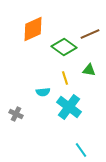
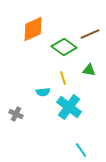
yellow line: moved 2 px left
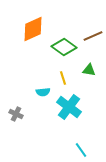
brown line: moved 3 px right, 2 px down
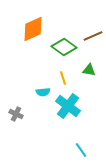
cyan cross: moved 1 px left, 1 px up
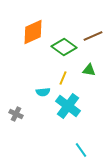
orange diamond: moved 3 px down
yellow line: rotated 40 degrees clockwise
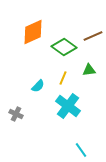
green triangle: rotated 16 degrees counterclockwise
cyan semicircle: moved 5 px left, 6 px up; rotated 40 degrees counterclockwise
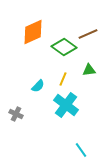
brown line: moved 5 px left, 2 px up
yellow line: moved 1 px down
cyan cross: moved 2 px left, 1 px up
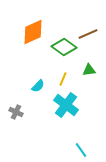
gray cross: moved 2 px up
